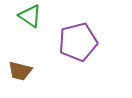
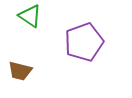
purple pentagon: moved 6 px right; rotated 6 degrees counterclockwise
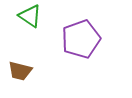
purple pentagon: moved 3 px left, 3 px up
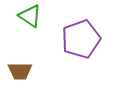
brown trapezoid: rotated 15 degrees counterclockwise
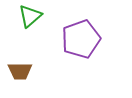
green triangle: rotated 45 degrees clockwise
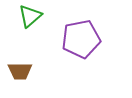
purple pentagon: rotated 9 degrees clockwise
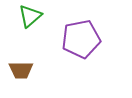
brown trapezoid: moved 1 px right, 1 px up
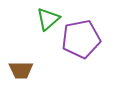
green triangle: moved 18 px right, 3 px down
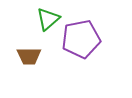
brown trapezoid: moved 8 px right, 14 px up
